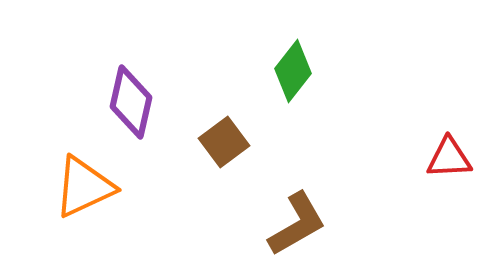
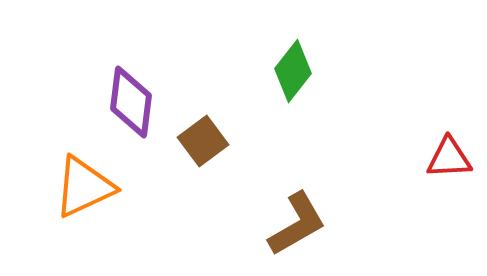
purple diamond: rotated 6 degrees counterclockwise
brown square: moved 21 px left, 1 px up
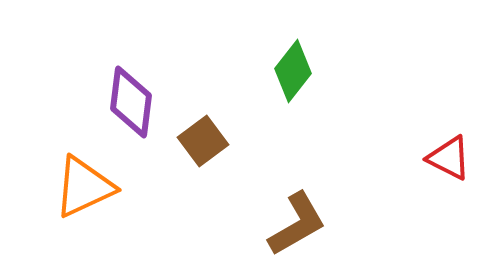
red triangle: rotated 30 degrees clockwise
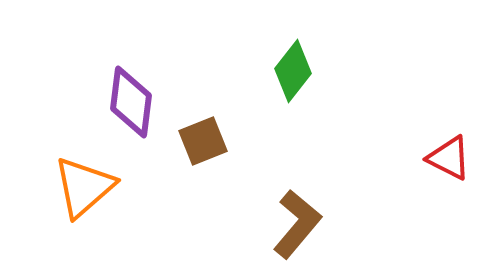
brown square: rotated 15 degrees clockwise
orange triangle: rotated 16 degrees counterclockwise
brown L-shape: rotated 20 degrees counterclockwise
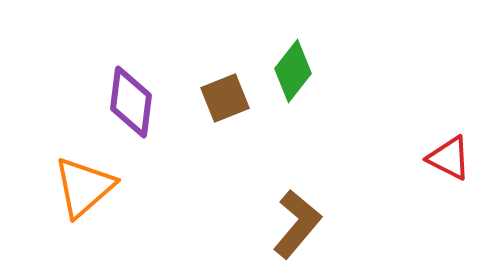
brown square: moved 22 px right, 43 px up
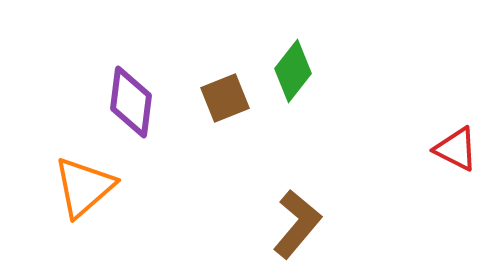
red triangle: moved 7 px right, 9 px up
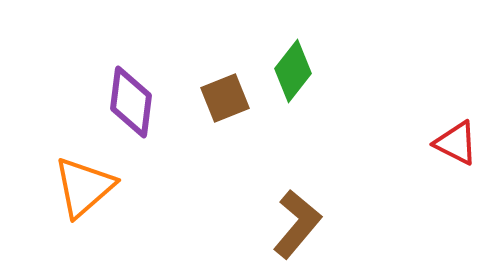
red triangle: moved 6 px up
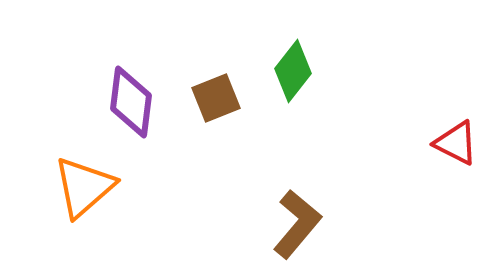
brown square: moved 9 px left
